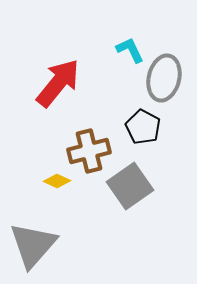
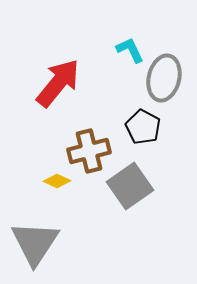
gray triangle: moved 2 px right, 2 px up; rotated 8 degrees counterclockwise
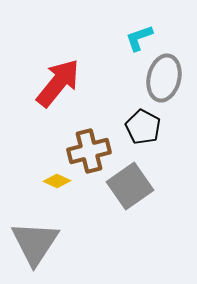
cyan L-shape: moved 9 px right, 12 px up; rotated 84 degrees counterclockwise
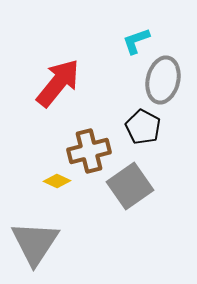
cyan L-shape: moved 3 px left, 3 px down
gray ellipse: moved 1 px left, 2 px down
